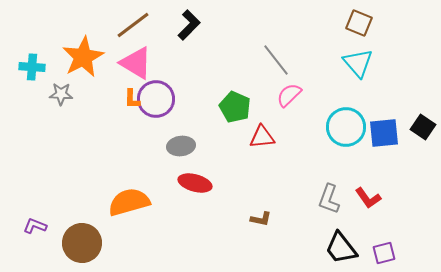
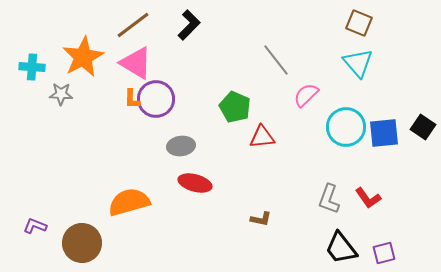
pink semicircle: moved 17 px right
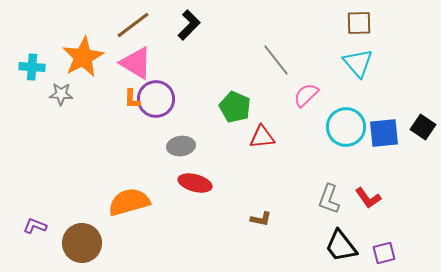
brown square: rotated 24 degrees counterclockwise
black trapezoid: moved 2 px up
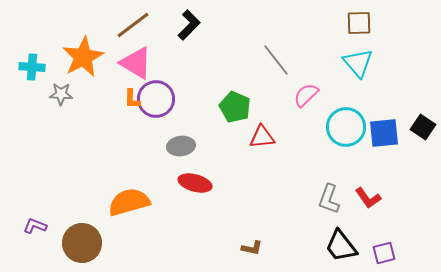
brown L-shape: moved 9 px left, 29 px down
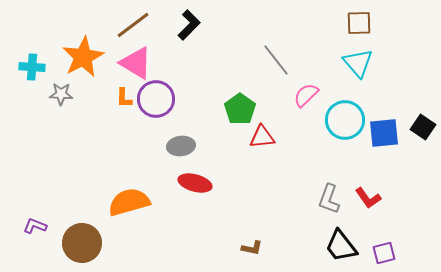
orange L-shape: moved 8 px left, 1 px up
green pentagon: moved 5 px right, 2 px down; rotated 12 degrees clockwise
cyan circle: moved 1 px left, 7 px up
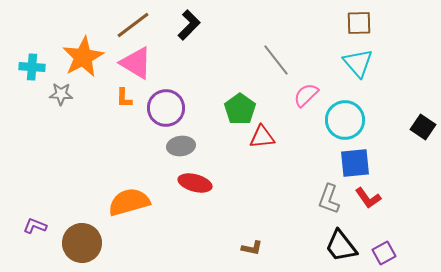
purple circle: moved 10 px right, 9 px down
blue square: moved 29 px left, 30 px down
purple square: rotated 15 degrees counterclockwise
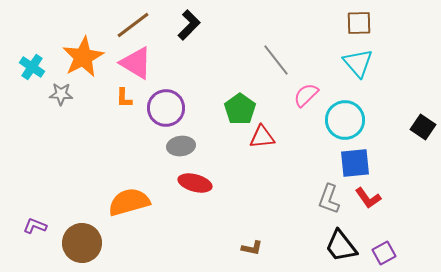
cyan cross: rotated 30 degrees clockwise
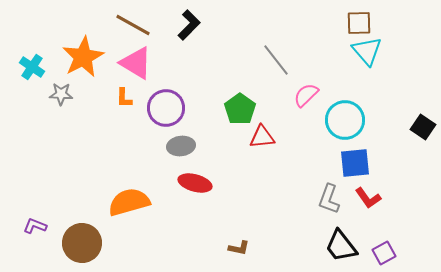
brown line: rotated 66 degrees clockwise
cyan triangle: moved 9 px right, 12 px up
brown L-shape: moved 13 px left
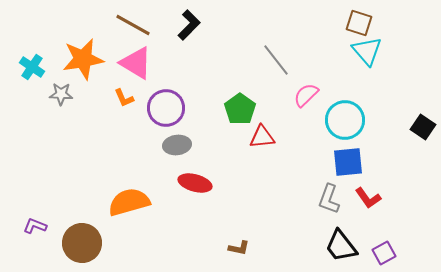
brown square: rotated 20 degrees clockwise
orange star: moved 2 px down; rotated 18 degrees clockwise
orange L-shape: rotated 25 degrees counterclockwise
gray ellipse: moved 4 px left, 1 px up
blue square: moved 7 px left, 1 px up
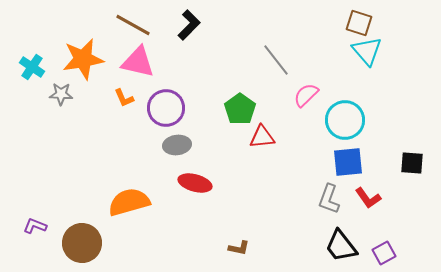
pink triangle: moved 2 px right, 1 px up; rotated 18 degrees counterclockwise
black square: moved 11 px left, 36 px down; rotated 30 degrees counterclockwise
